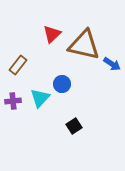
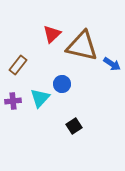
brown triangle: moved 2 px left, 1 px down
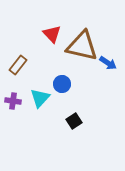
red triangle: rotated 30 degrees counterclockwise
blue arrow: moved 4 px left, 1 px up
purple cross: rotated 14 degrees clockwise
black square: moved 5 px up
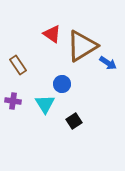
red triangle: rotated 12 degrees counterclockwise
brown triangle: rotated 44 degrees counterclockwise
brown rectangle: rotated 72 degrees counterclockwise
cyan triangle: moved 5 px right, 6 px down; rotated 15 degrees counterclockwise
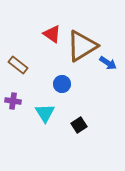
brown rectangle: rotated 18 degrees counterclockwise
cyan triangle: moved 9 px down
black square: moved 5 px right, 4 px down
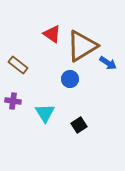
blue circle: moved 8 px right, 5 px up
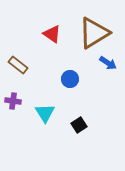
brown triangle: moved 12 px right, 13 px up
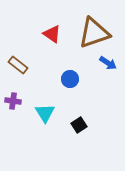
brown triangle: rotated 12 degrees clockwise
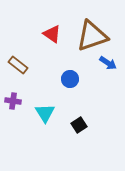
brown triangle: moved 2 px left, 3 px down
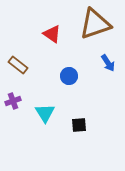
brown triangle: moved 3 px right, 12 px up
blue arrow: rotated 24 degrees clockwise
blue circle: moved 1 px left, 3 px up
purple cross: rotated 28 degrees counterclockwise
black square: rotated 28 degrees clockwise
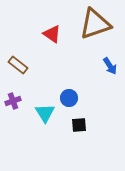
blue arrow: moved 2 px right, 3 px down
blue circle: moved 22 px down
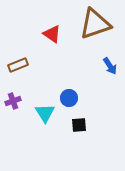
brown rectangle: rotated 60 degrees counterclockwise
